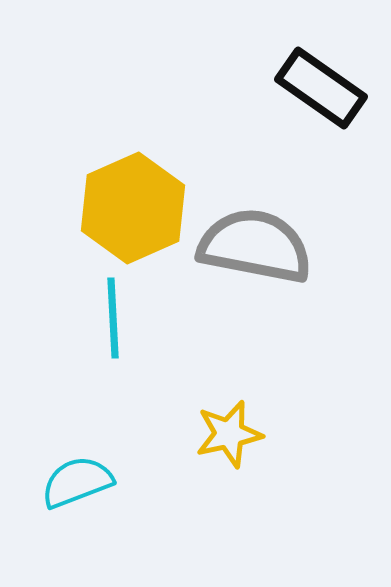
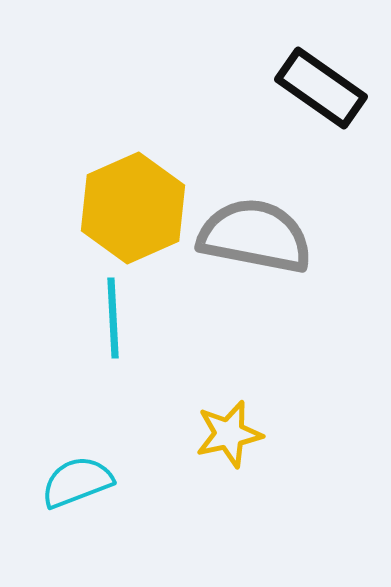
gray semicircle: moved 10 px up
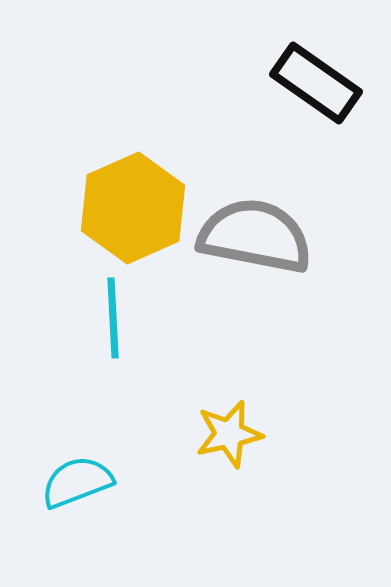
black rectangle: moved 5 px left, 5 px up
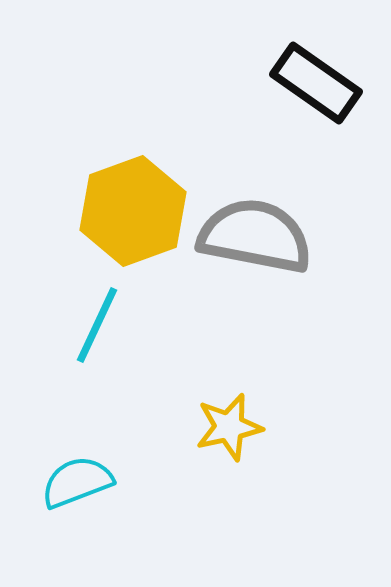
yellow hexagon: moved 3 px down; rotated 4 degrees clockwise
cyan line: moved 16 px left, 7 px down; rotated 28 degrees clockwise
yellow star: moved 7 px up
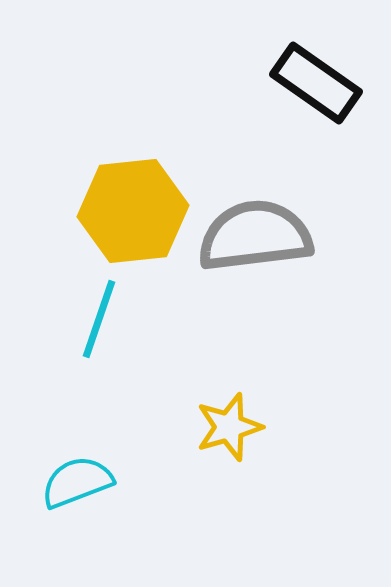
yellow hexagon: rotated 14 degrees clockwise
gray semicircle: rotated 18 degrees counterclockwise
cyan line: moved 2 px right, 6 px up; rotated 6 degrees counterclockwise
yellow star: rotated 4 degrees counterclockwise
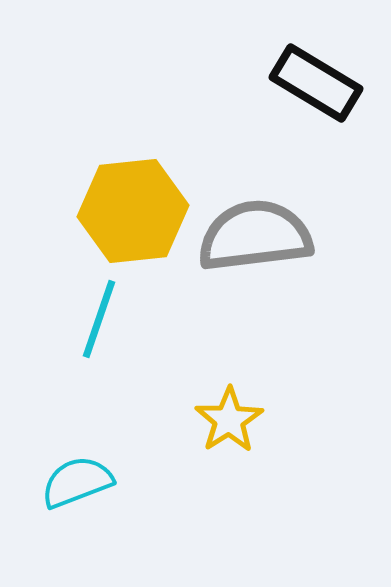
black rectangle: rotated 4 degrees counterclockwise
yellow star: moved 7 px up; rotated 16 degrees counterclockwise
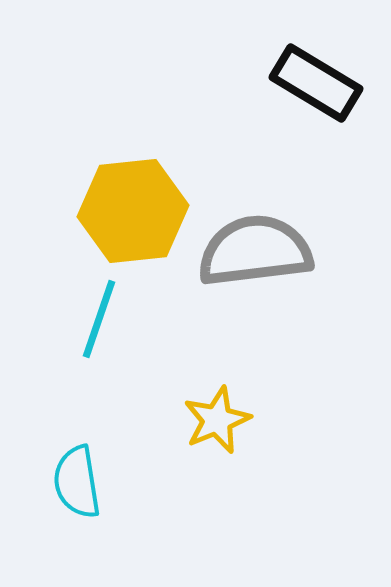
gray semicircle: moved 15 px down
yellow star: moved 12 px left; rotated 10 degrees clockwise
cyan semicircle: rotated 78 degrees counterclockwise
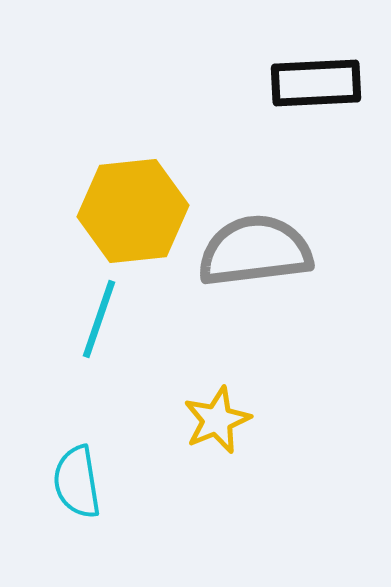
black rectangle: rotated 34 degrees counterclockwise
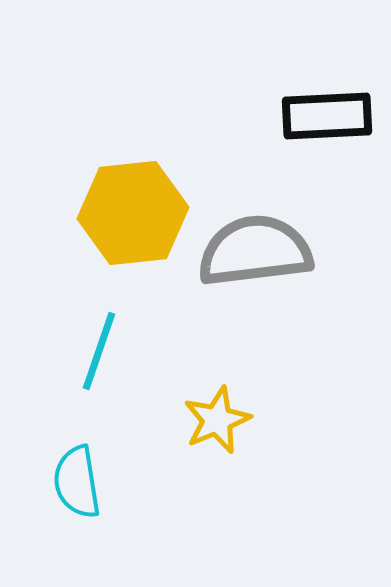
black rectangle: moved 11 px right, 33 px down
yellow hexagon: moved 2 px down
cyan line: moved 32 px down
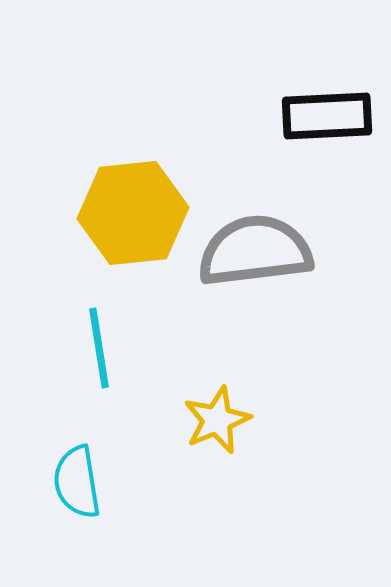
cyan line: moved 3 px up; rotated 28 degrees counterclockwise
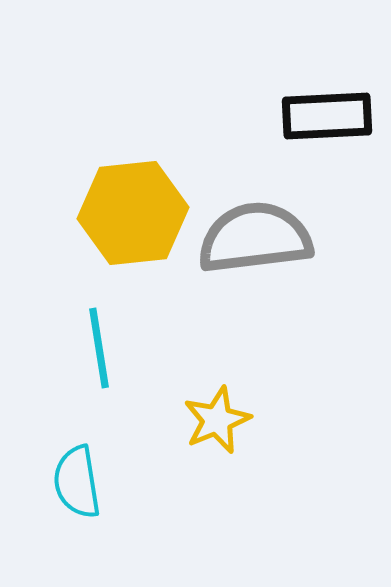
gray semicircle: moved 13 px up
